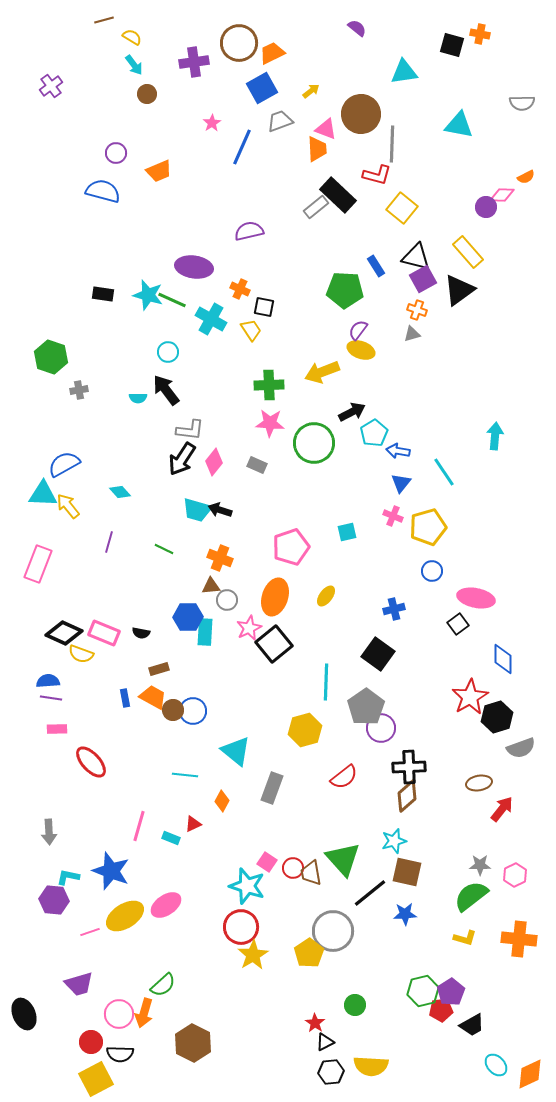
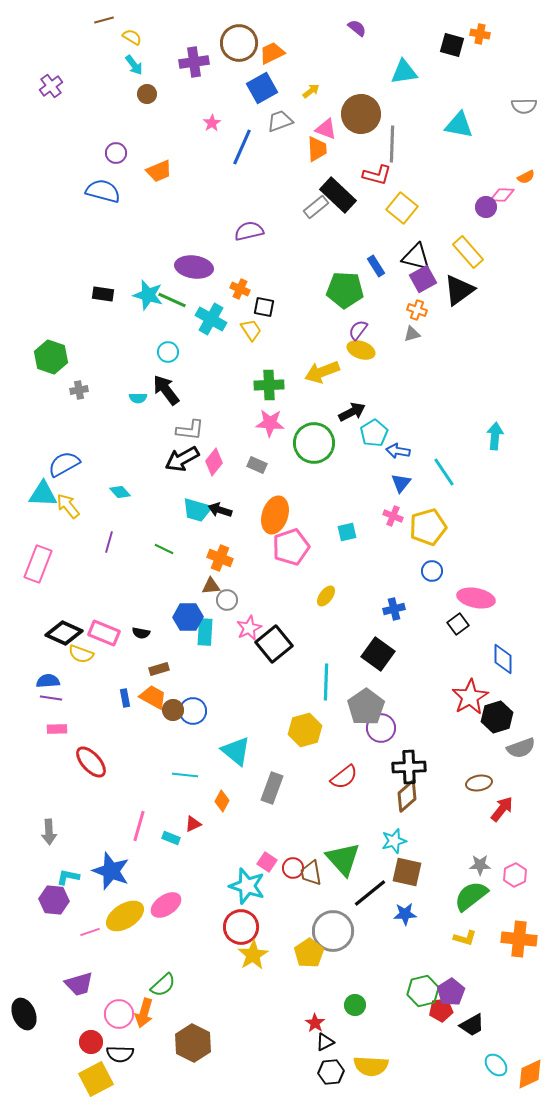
gray semicircle at (522, 103): moved 2 px right, 3 px down
black arrow at (182, 459): rotated 28 degrees clockwise
orange ellipse at (275, 597): moved 82 px up
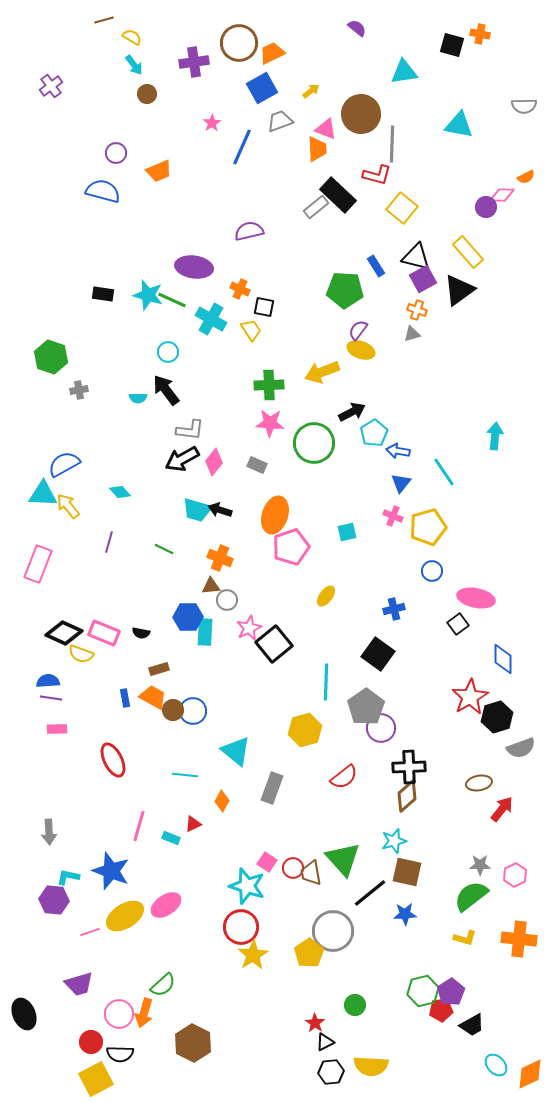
red ellipse at (91, 762): moved 22 px right, 2 px up; rotated 16 degrees clockwise
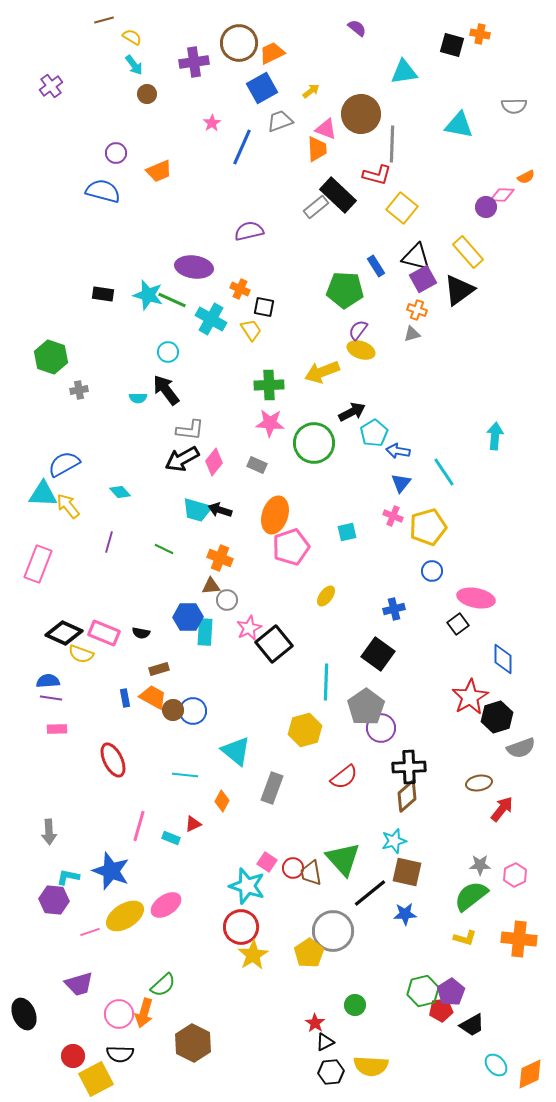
gray semicircle at (524, 106): moved 10 px left
red circle at (91, 1042): moved 18 px left, 14 px down
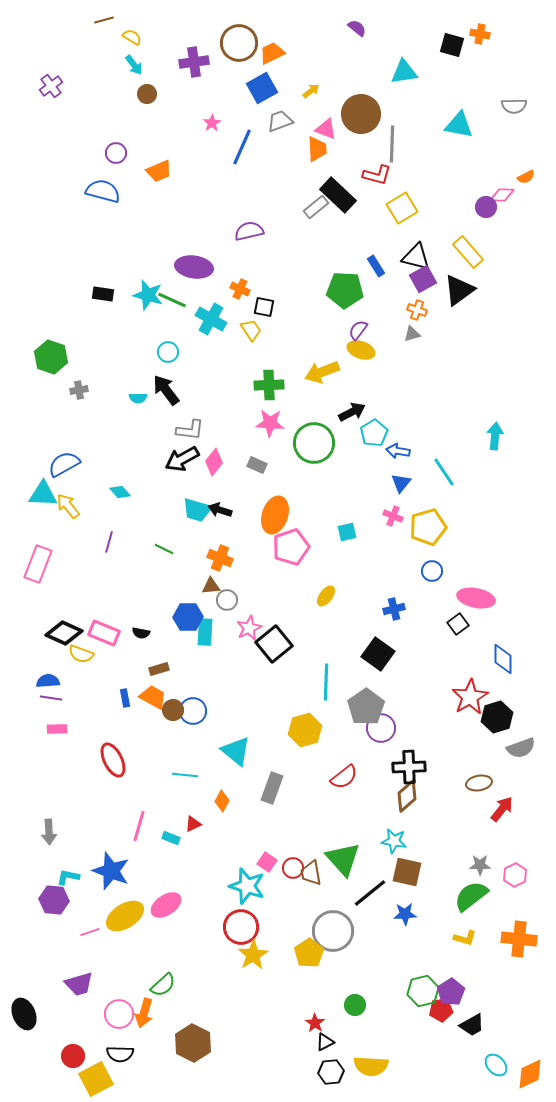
yellow square at (402, 208): rotated 20 degrees clockwise
cyan star at (394, 841): rotated 25 degrees clockwise
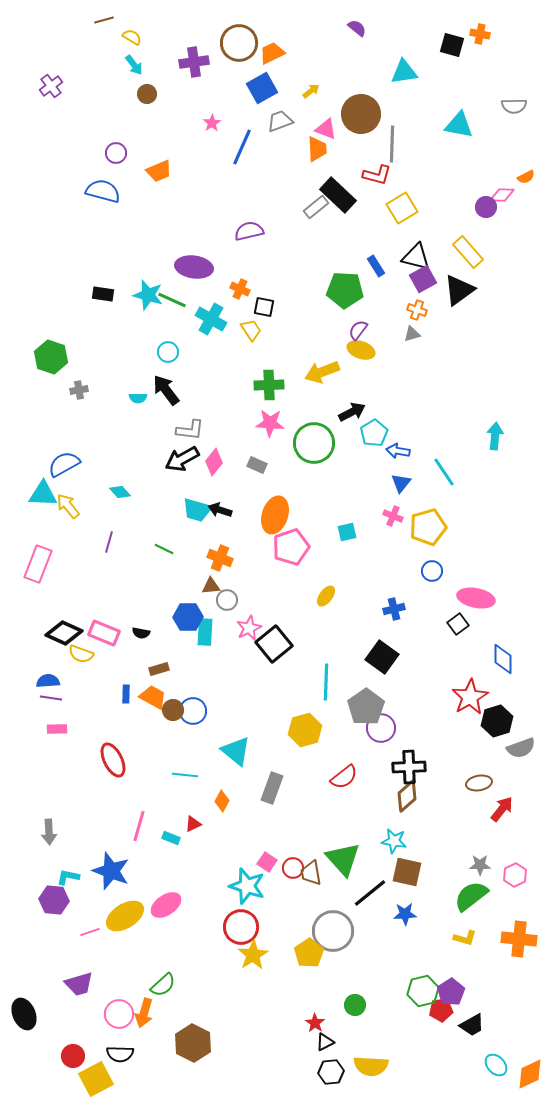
black square at (378, 654): moved 4 px right, 3 px down
blue rectangle at (125, 698): moved 1 px right, 4 px up; rotated 12 degrees clockwise
black hexagon at (497, 717): moved 4 px down
